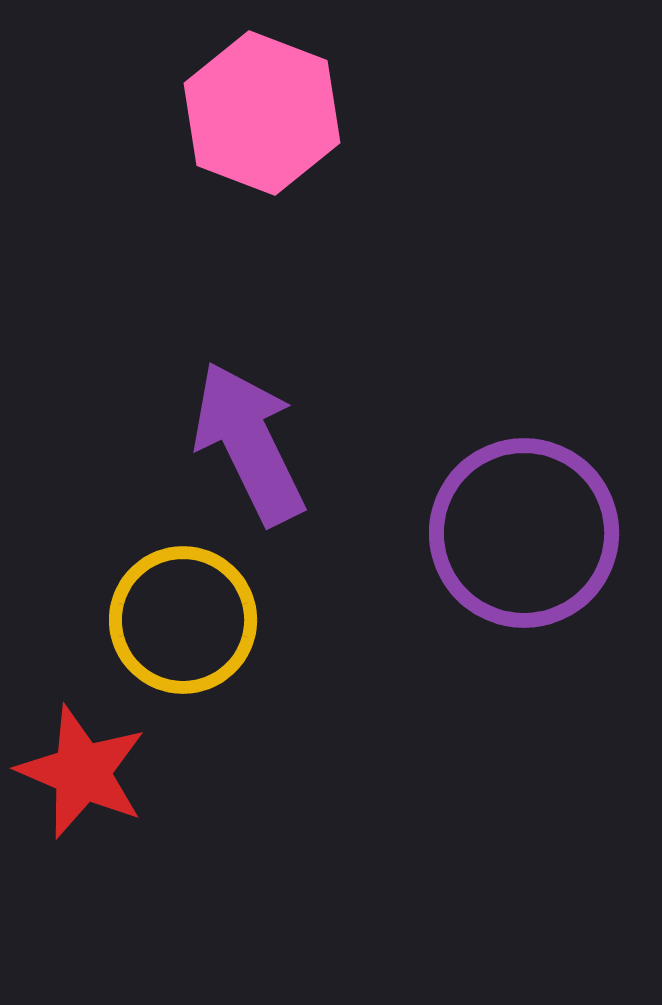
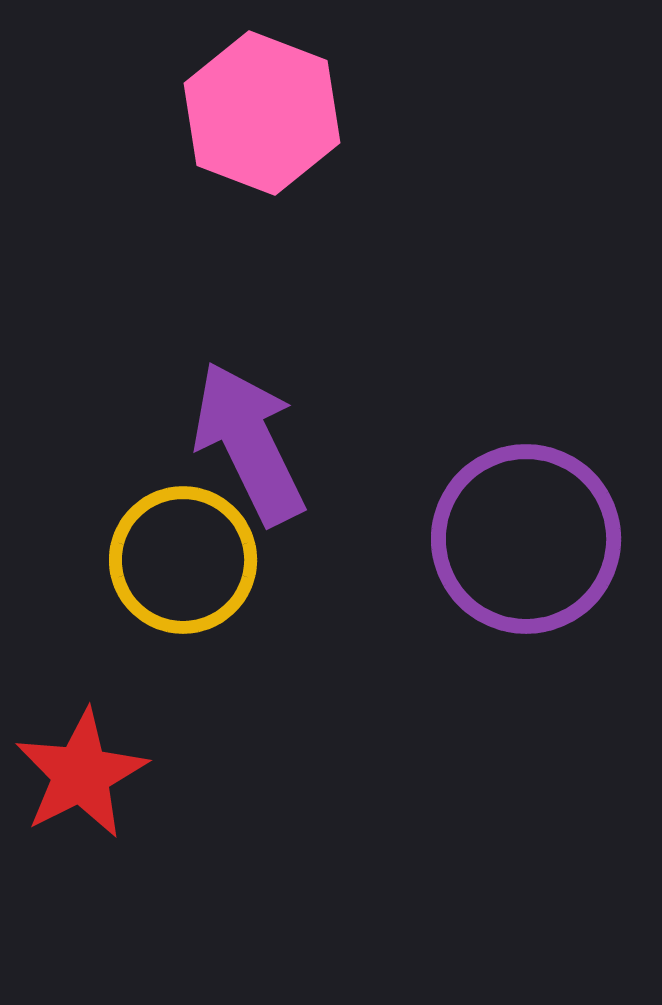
purple circle: moved 2 px right, 6 px down
yellow circle: moved 60 px up
red star: moved 1 px left, 2 px down; rotated 22 degrees clockwise
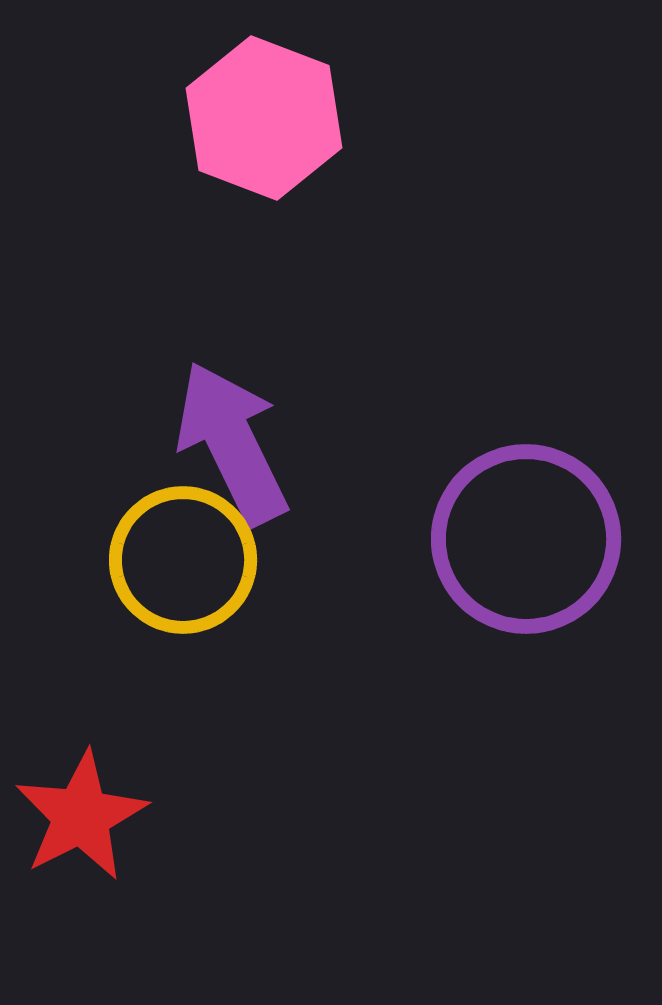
pink hexagon: moved 2 px right, 5 px down
purple arrow: moved 17 px left
red star: moved 42 px down
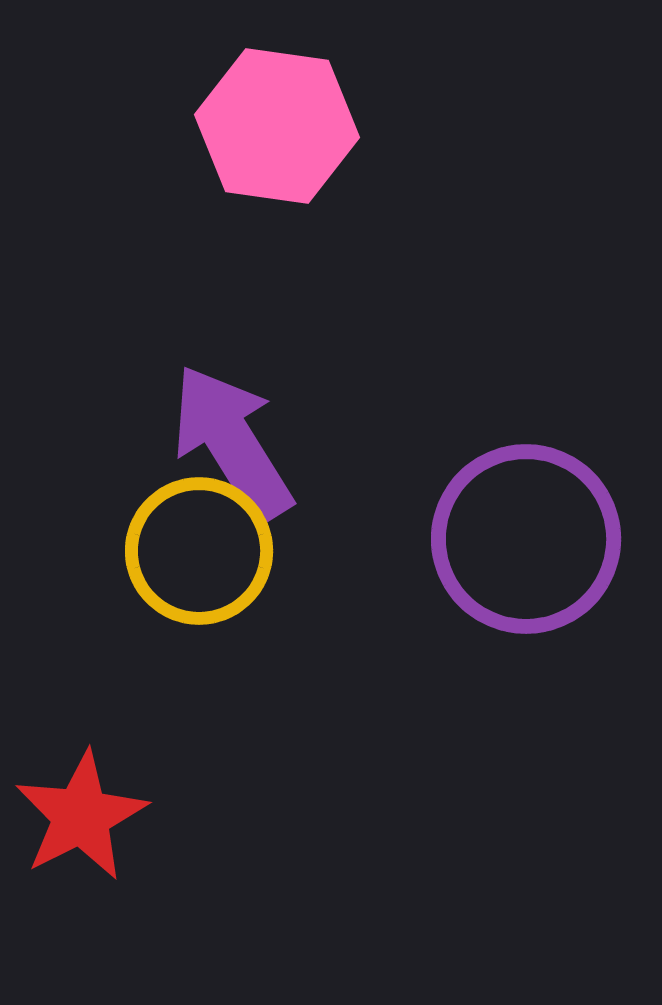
pink hexagon: moved 13 px right, 8 px down; rotated 13 degrees counterclockwise
purple arrow: rotated 6 degrees counterclockwise
yellow circle: moved 16 px right, 9 px up
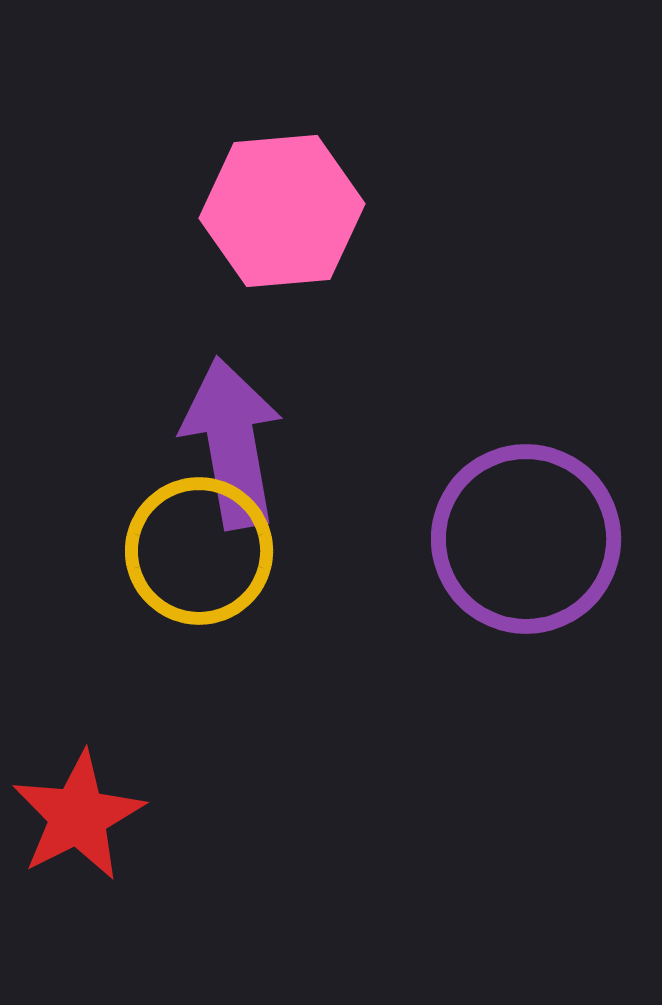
pink hexagon: moved 5 px right, 85 px down; rotated 13 degrees counterclockwise
purple arrow: rotated 22 degrees clockwise
red star: moved 3 px left
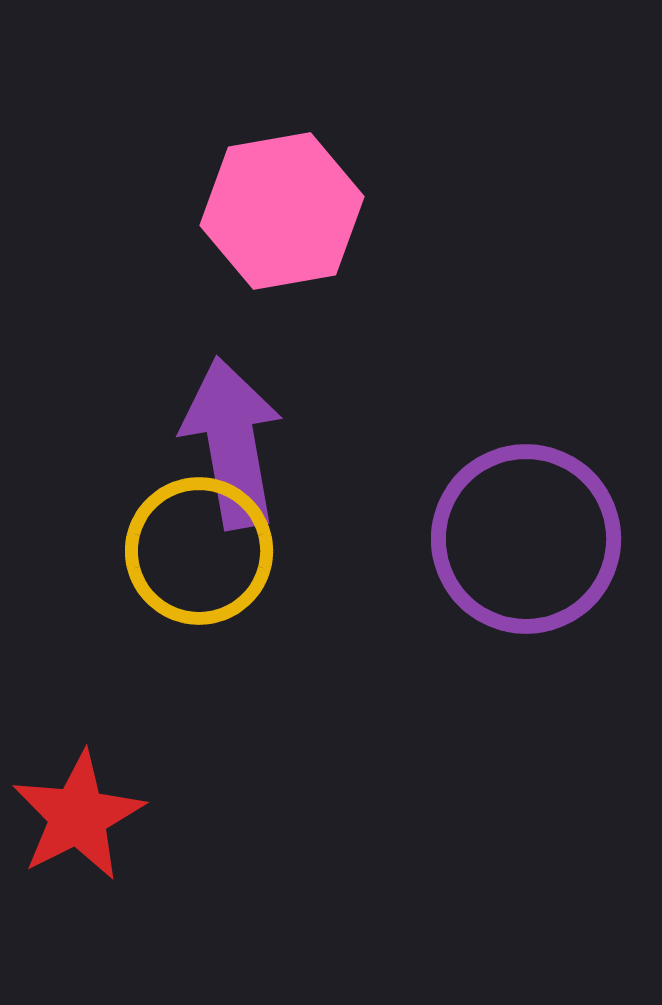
pink hexagon: rotated 5 degrees counterclockwise
